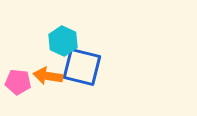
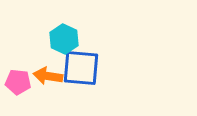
cyan hexagon: moved 1 px right, 2 px up
blue square: moved 1 px left, 1 px down; rotated 9 degrees counterclockwise
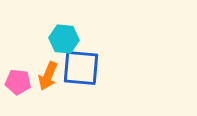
cyan hexagon: rotated 20 degrees counterclockwise
orange arrow: rotated 76 degrees counterclockwise
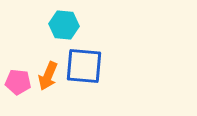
cyan hexagon: moved 14 px up
blue square: moved 3 px right, 2 px up
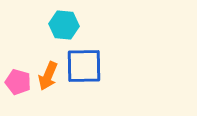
blue square: rotated 6 degrees counterclockwise
pink pentagon: rotated 10 degrees clockwise
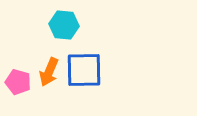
blue square: moved 4 px down
orange arrow: moved 1 px right, 4 px up
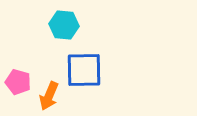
orange arrow: moved 24 px down
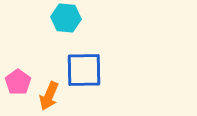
cyan hexagon: moved 2 px right, 7 px up
pink pentagon: rotated 20 degrees clockwise
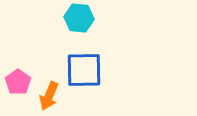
cyan hexagon: moved 13 px right
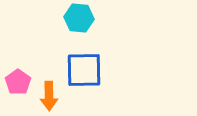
orange arrow: rotated 24 degrees counterclockwise
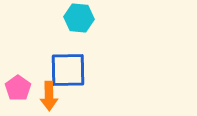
blue square: moved 16 px left
pink pentagon: moved 6 px down
